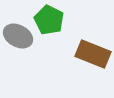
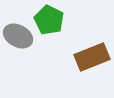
brown rectangle: moved 1 px left, 3 px down; rotated 44 degrees counterclockwise
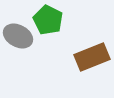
green pentagon: moved 1 px left
